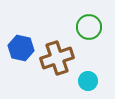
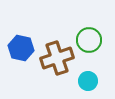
green circle: moved 13 px down
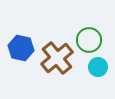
brown cross: rotated 20 degrees counterclockwise
cyan circle: moved 10 px right, 14 px up
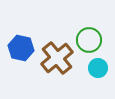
cyan circle: moved 1 px down
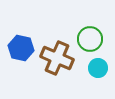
green circle: moved 1 px right, 1 px up
brown cross: rotated 28 degrees counterclockwise
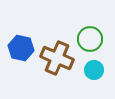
cyan circle: moved 4 px left, 2 px down
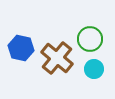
brown cross: rotated 16 degrees clockwise
cyan circle: moved 1 px up
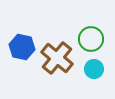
green circle: moved 1 px right
blue hexagon: moved 1 px right, 1 px up
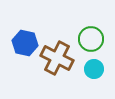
blue hexagon: moved 3 px right, 4 px up
brown cross: rotated 12 degrees counterclockwise
